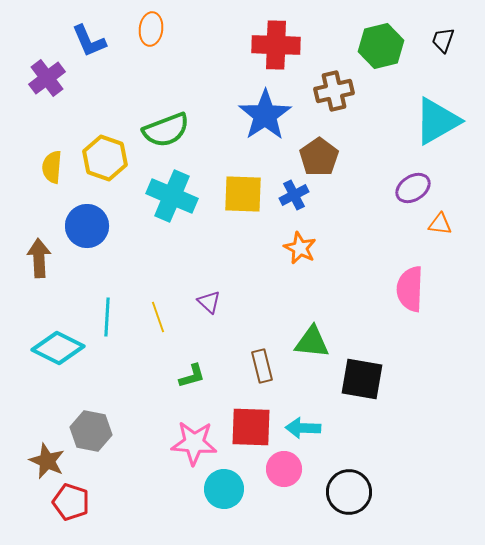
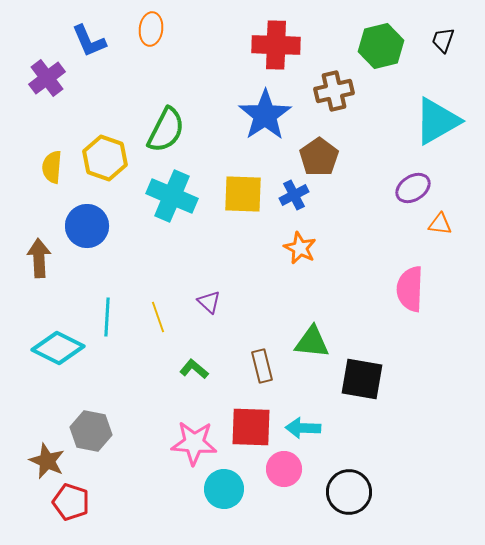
green semicircle: rotated 42 degrees counterclockwise
green L-shape: moved 2 px right, 7 px up; rotated 124 degrees counterclockwise
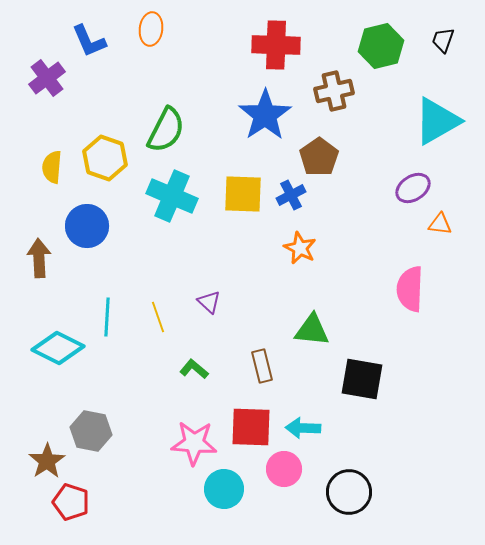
blue cross: moved 3 px left
green triangle: moved 12 px up
brown star: rotated 15 degrees clockwise
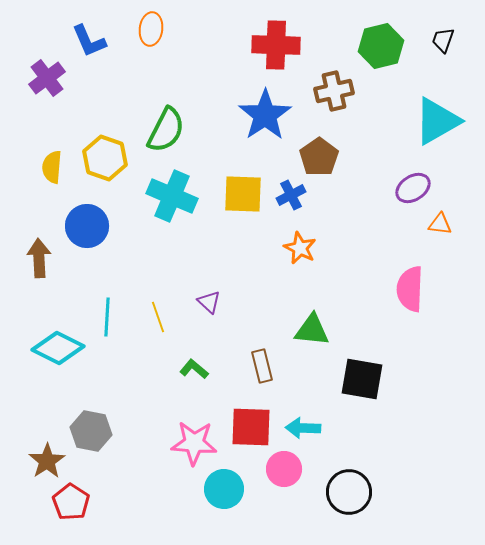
red pentagon: rotated 15 degrees clockwise
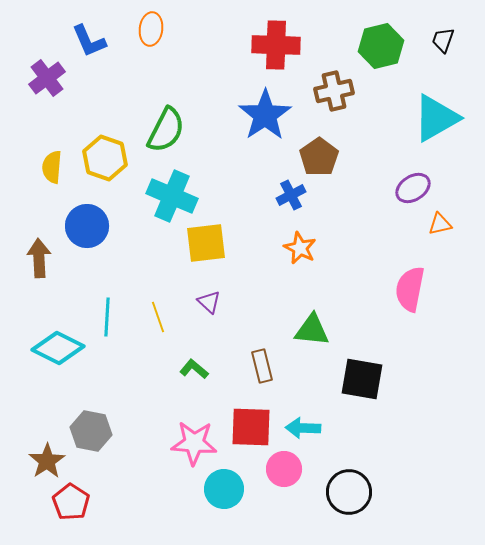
cyan triangle: moved 1 px left, 3 px up
yellow square: moved 37 px left, 49 px down; rotated 9 degrees counterclockwise
orange triangle: rotated 20 degrees counterclockwise
pink semicircle: rotated 9 degrees clockwise
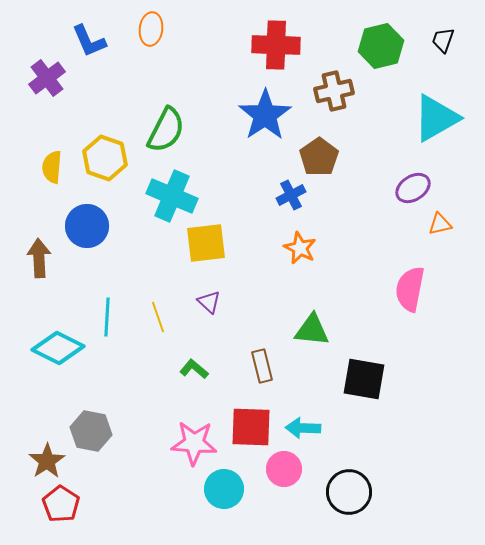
black square: moved 2 px right
red pentagon: moved 10 px left, 2 px down
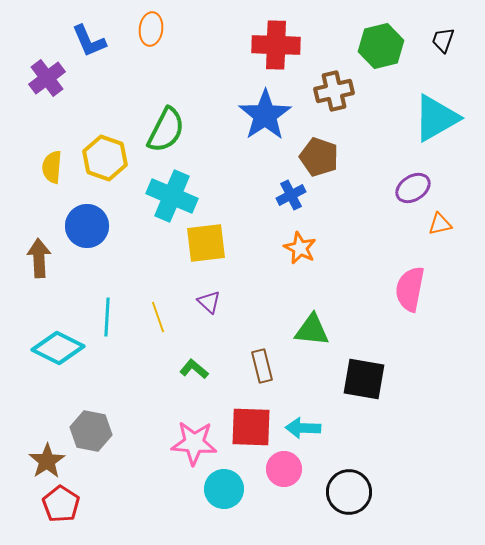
brown pentagon: rotated 18 degrees counterclockwise
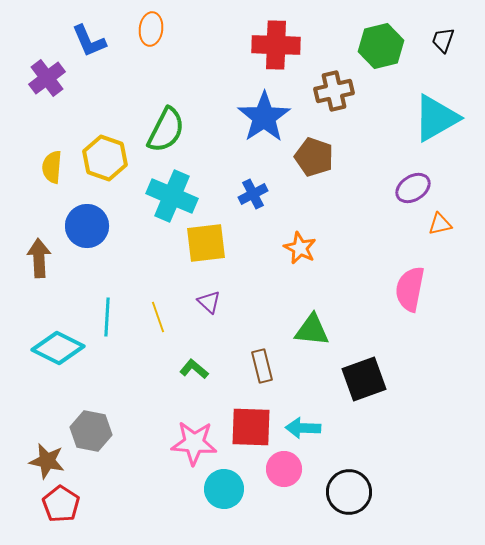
blue star: moved 1 px left, 2 px down
brown pentagon: moved 5 px left
blue cross: moved 38 px left, 1 px up
black square: rotated 30 degrees counterclockwise
brown star: rotated 27 degrees counterclockwise
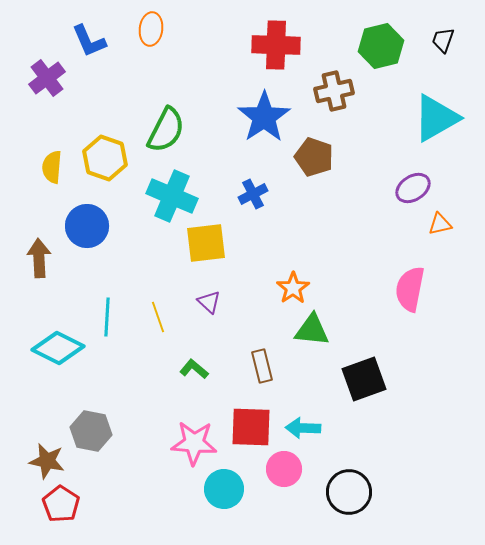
orange star: moved 7 px left, 40 px down; rotated 12 degrees clockwise
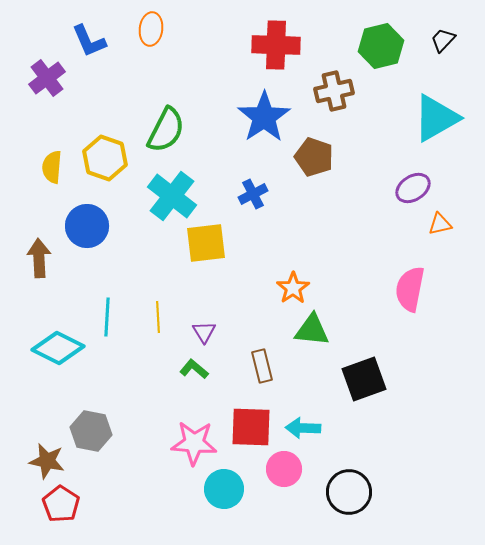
black trapezoid: rotated 24 degrees clockwise
cyan cross: rotated 15 degrees clockwise
purple triangle: moved 5 px left, 30 px down; rotated 15 degrees clockwise
yellow line: rotated 16 degrees clockwise
